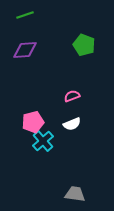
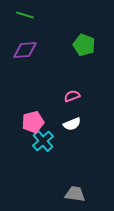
green line: rotated 36 degrees clockwise
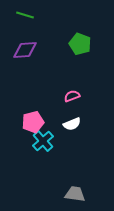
green pentagon: moved 4 px left, 1 px up
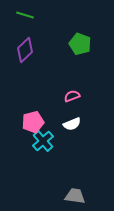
purple diamond: rotated 40 degrees counterclockwise
gray trapezoid: moved 2 px down
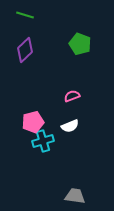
white semicircle: moved 2 px left, 2 px down
cyan cross: rotated 25 degrees clockwise
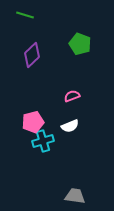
purple diamond: moved 7 px right, 5 px down
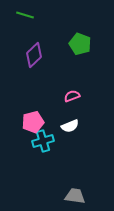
purple diamond: moved 2 px right
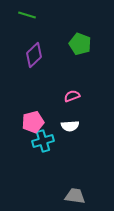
green line: moved 2 px right
white semicircle: rotated 18 degrees clockwise
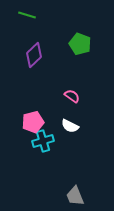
pink semicircle: rotated 56 degrees clockwise
white semicircle: rotated 30 degrees clockwise
gray trapezoid: rotated 120 degrees counterclockwise
